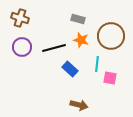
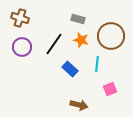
black line: moved 4 px up; rotated 40 degrees counterclockwise
pink square: moved 11 px down; rotated 32 degrees counterclockwise
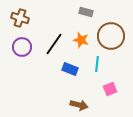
gray rectangle: moved 8 px right, 7 px up
blue rectangle: rotated 21 degrees counterclockwise
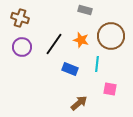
gray rectangle: moved 1 px left, 2 px up
pink square: rotated 32 degrees clockwise
brown arrow: moved 2 px up; rotated 54 degrees counterclockwise
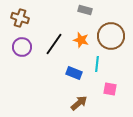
blue rectangle: moved 4 px right, 4 px down
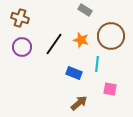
gray rectangle: rotated 16 degrees clockwise
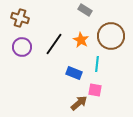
orange star: rotated 14 degrees clockwise
pink square: moved 15 px left, 1 px down
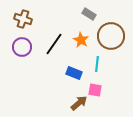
gray rectangle: moved 4 px right, 4 px down
brown cross: moved 3 px right, 1 px down
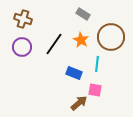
gray rectangle: moved 6 px left
brown circle: moved 1 px down
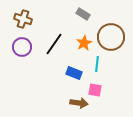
orange star: moved 3 px right, 3 px down; rotated 14 degrees clockwise
brown arrow: rotated 48 degrees clockwise
